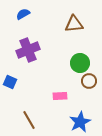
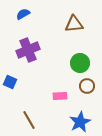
brown circle: moved 2 px left, 5 px down
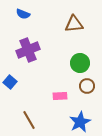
blue semicircle: rotated 128 degrees counterclockwise
blue square: rotated 16 degrees clockwise
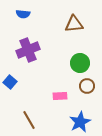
blue semicircle: rotated 16 degrees counterclockwise
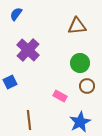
blue semicircle: moved 7 px left; rotated 120 degrees clockwise
brown triangle: moved 3 px right, 2 px down
purple cross: rotated 25 degrees counterclockwise
blue square: rotated 24 degrees clockwise
pink rectangle: rotated 32 degrees clockwise
brown line: rotated 24 degrees clockwise
